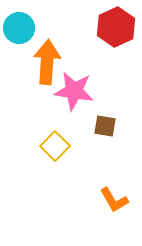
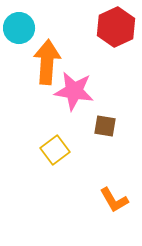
yellow square: moved 4 px down; rotated 8 degrees clockwise
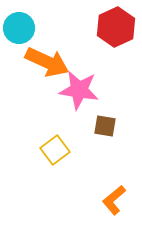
orange arrow: rotated 111 degrees clockwise
pink star: moved 5 px right, 1 px up
orange L-shape: rotated 80 degrees clockwise
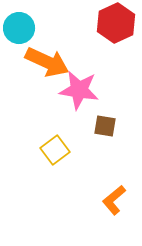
red hexagon: moved 4 px up
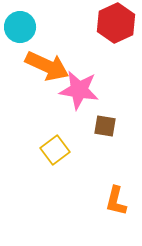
cyan circle: moved 1 px right, 1 px up
orange arrow: moved 4 px down
orange L-shape: moved 2 px right, 1 px down; rotated 36 degrees counterclockwise
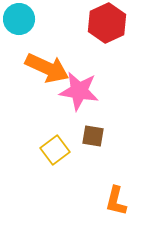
red hexagon: moved 9 px left
cyan circle: moved 1 px left, 8 px up
orange arrow: moved 2 px down
pink star: moved 1 px down
brown square: moved 12 px left, 10 px down
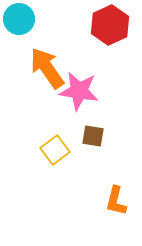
red hexagon: moved 3 px right, 2 px down
orange arrow: rotated 150 degrees counterclockwise
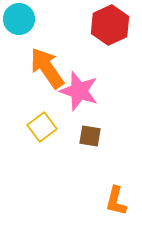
pink star: rotated 9 degrees clockwise
brown square: moved 3 px left
yellow square: moved 13 px left, 23 px up
